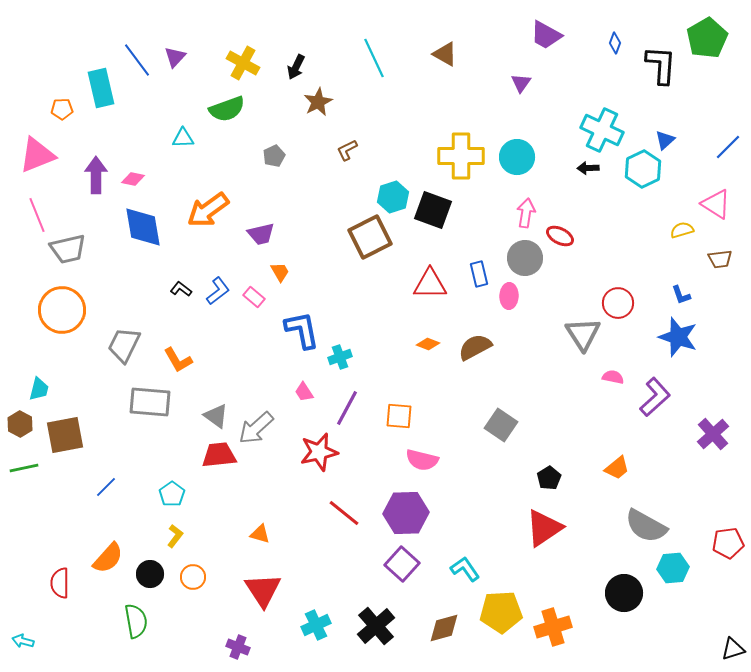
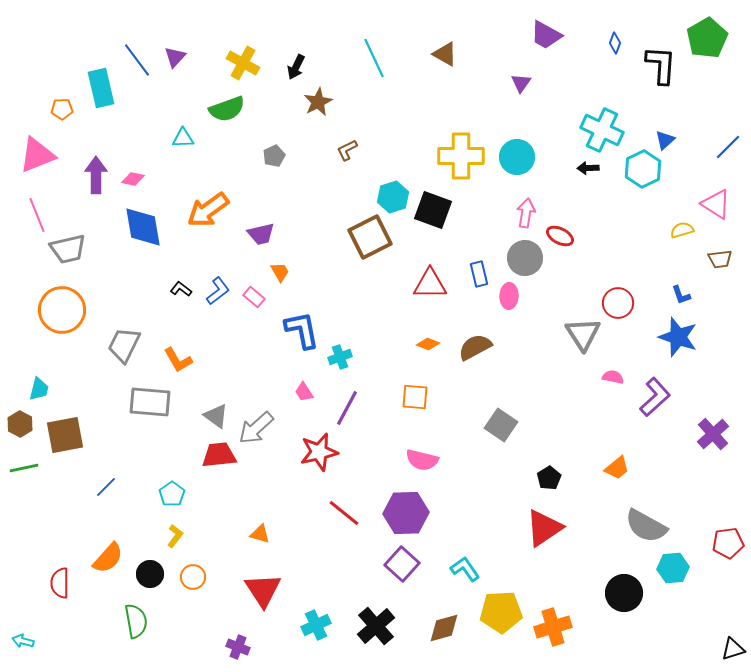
orange square at (399, 416): moved 16 px right, 19 px up
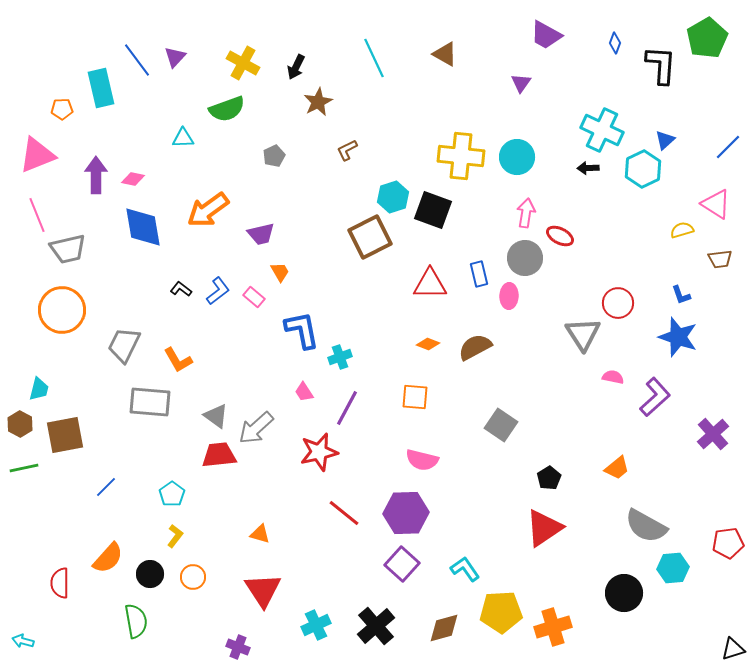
yellow cross at (461, 156): rotated 6 degrees clockwise
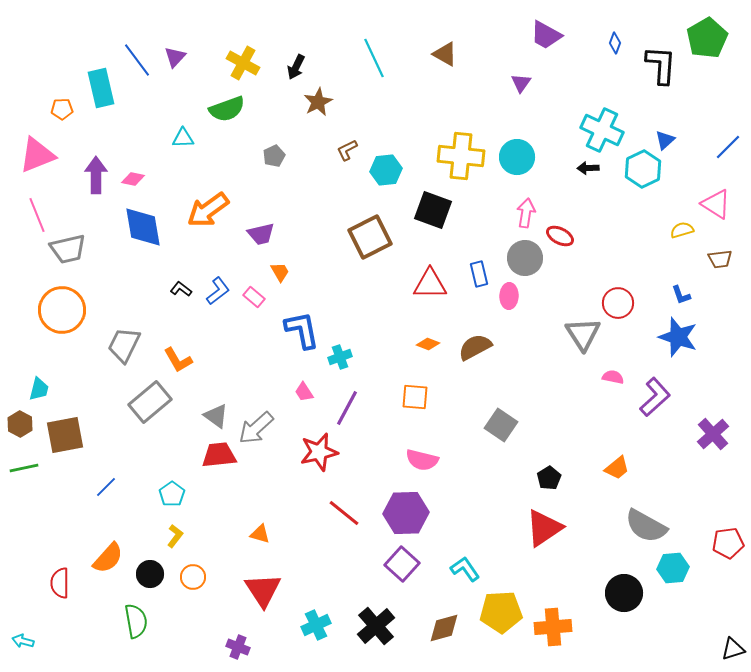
cyan hexagon at (393, 197): moved 7 px left, 27 px up; rotated 12 degrees clockwise
gray rectangle at (150, 402): rotated 45 degrees counterclockwise
orange cross at (553, 627): rotated 12 degrees clockwise
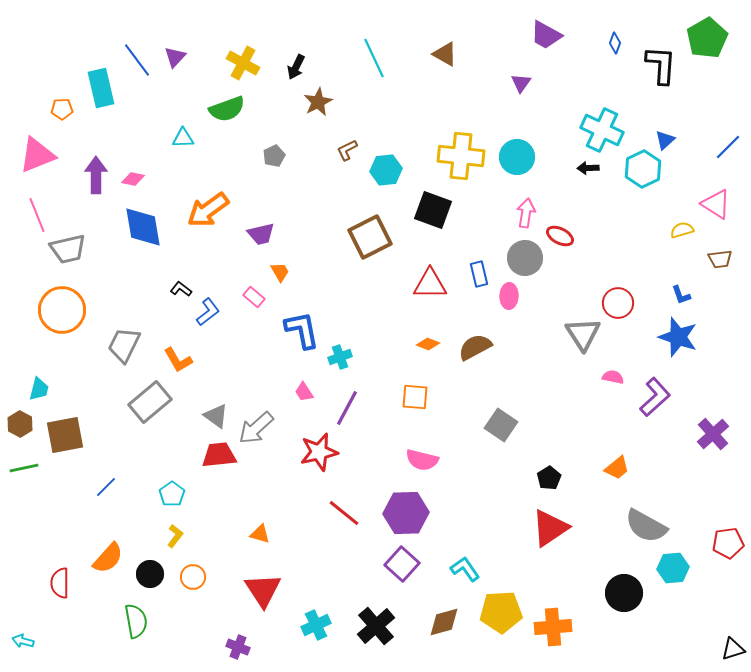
blue L-shape at (218, 291): moved 10 px left, 21 px down
red triangle at (544, 528): moved 6 px right
brown diamond at (444, 628): moved 6 px up
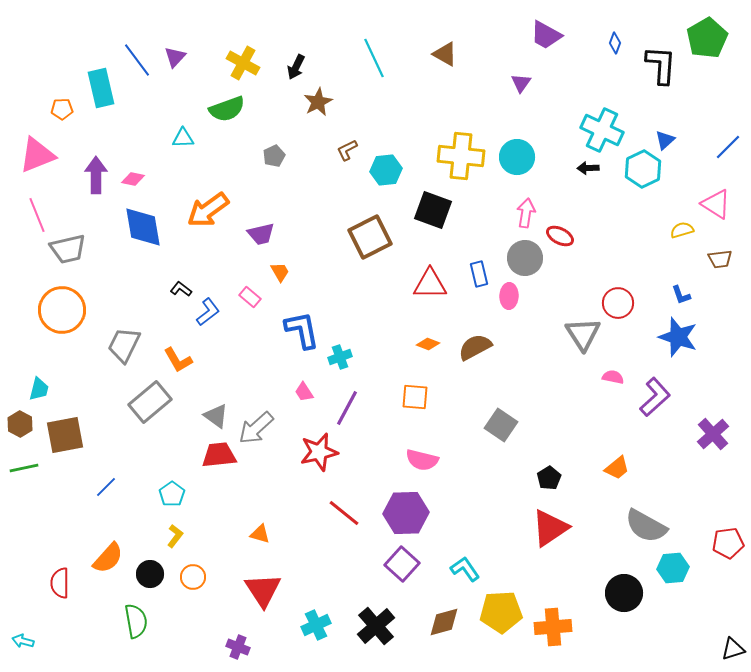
pink rectangle at (254, 297): moved 4 px left
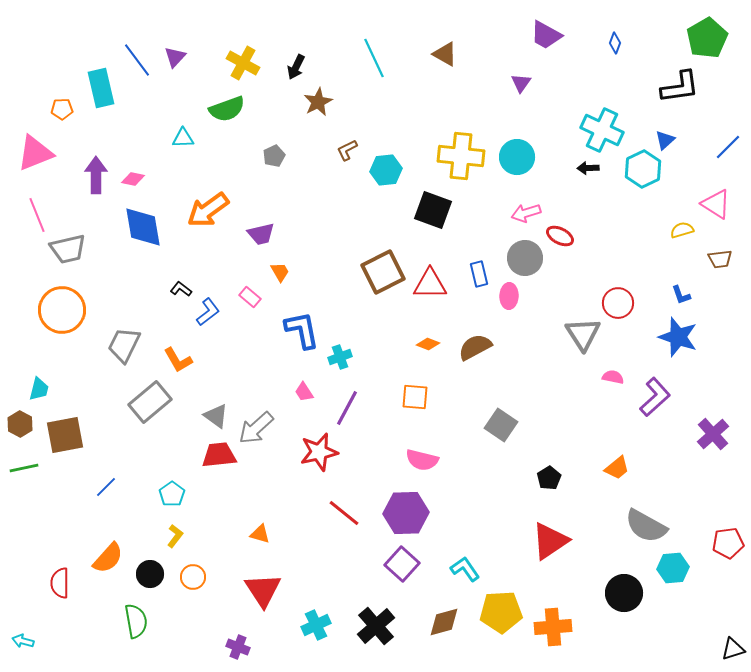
black L-shape at (661, 65): moved 19 px right, 22 px down; rotated 78 degrees clockwise
pink triangle at (37, 155): moved 2 px left, 2 px up
pink arrow at (526, 213): rotated 116 degrees counterclockwise
brown square at (370, 237): moved 13 px right, 35 px down
red triangle at (550, 528): moved 13 px down
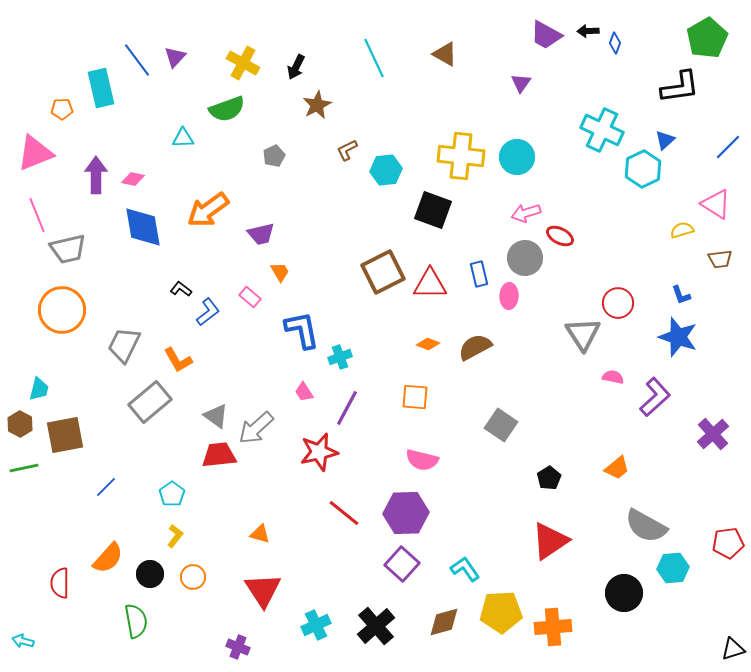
brown star at (318, 102): moved 1 px left, 3 px down
black arrow at (588, 168): moved 137 px up
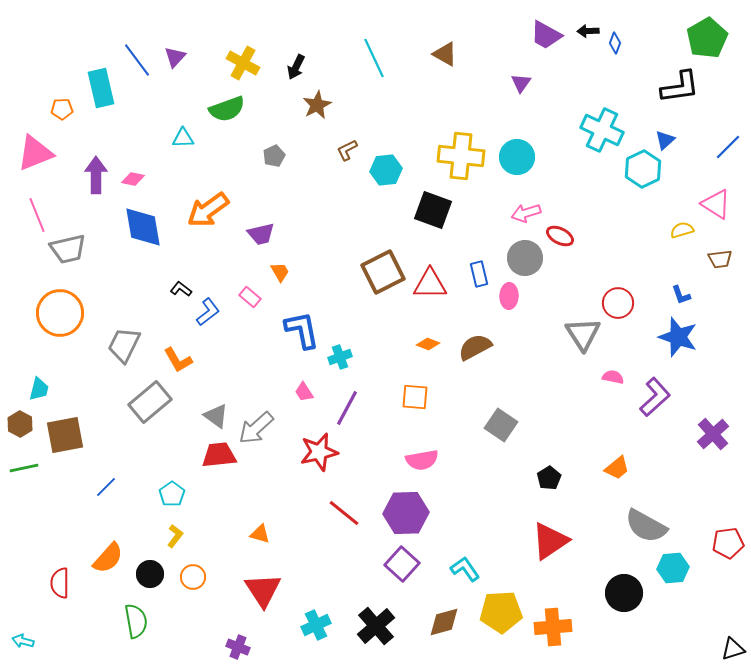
orange circle at (62, 310): moved 2 px left, 3 px down
pink semicircle at (422, 460): rotated 24 degrees counterclockwise
